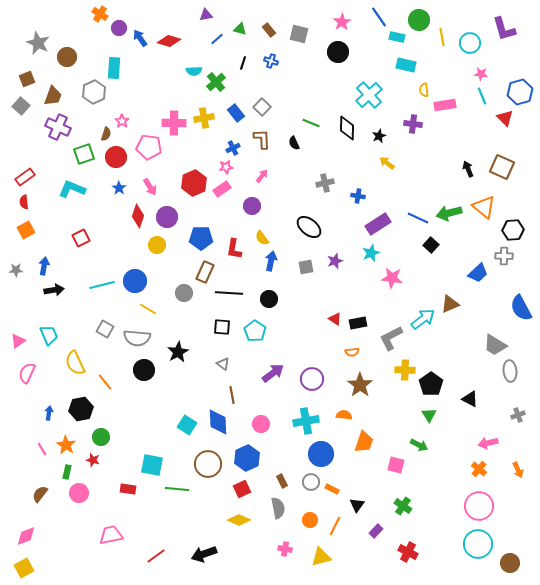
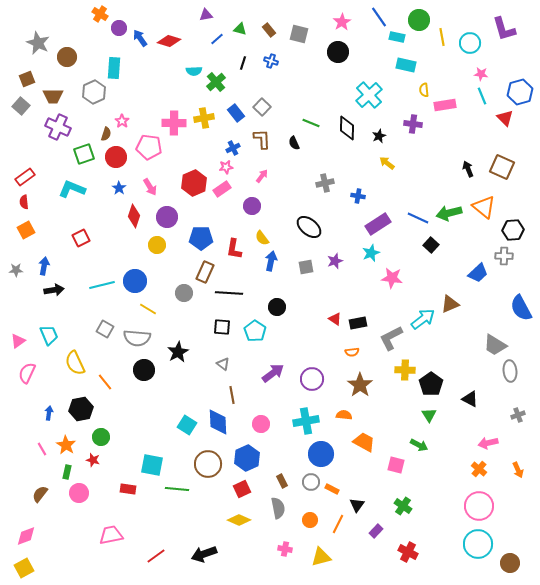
brown trapezoid at (53, 96): rotated 70 degrees clockwise
red diamond at (138, 216): moved 4 px left
black circle at (269, 299): moved 8 px right, 8 px down
orange trapezoid at (364, 442): rotated 80 degrees counterclockwise
orange line at (335, 526): moved 3 px right, 2 px up
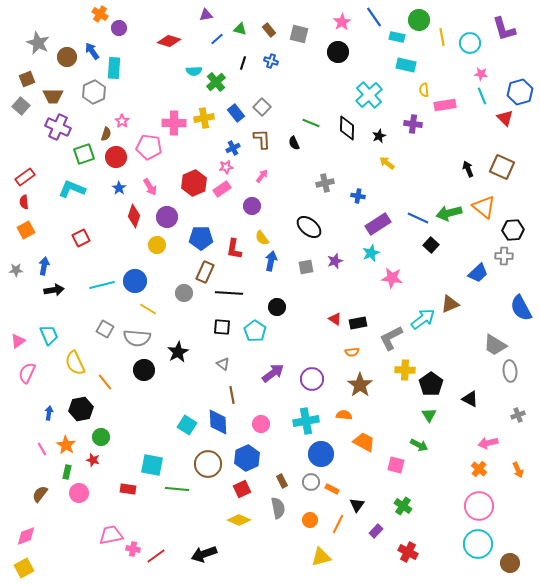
blue line at (379, 17): moved 5 px left
blue arrow at (140, 38): moved 48 px left, 13 px down
pink cross at (285, 549): moved 152 px left
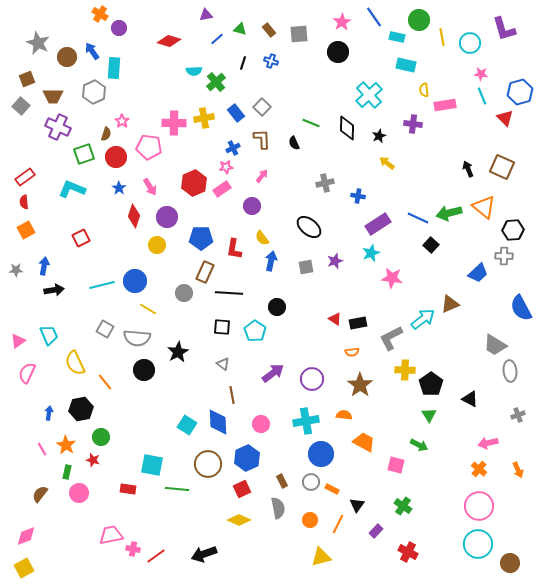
gray square at (299, 34): rotated 18 degrees counterclockwise
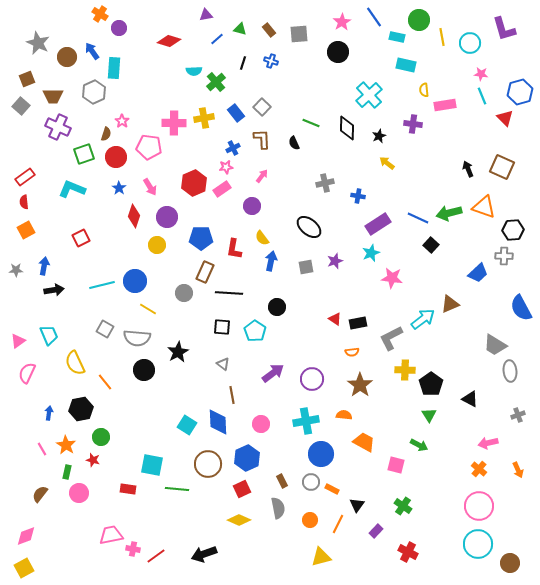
orange triangle at (484, 207): rotated 20 degrees counterclockwise
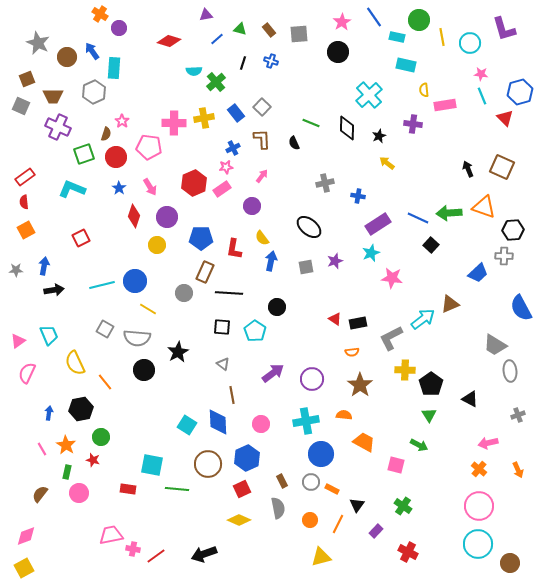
gray square at (21, 106): rotated 18 degrees counterclockwise
green arrow at (449, 213): rotated 10 degrees clockwise
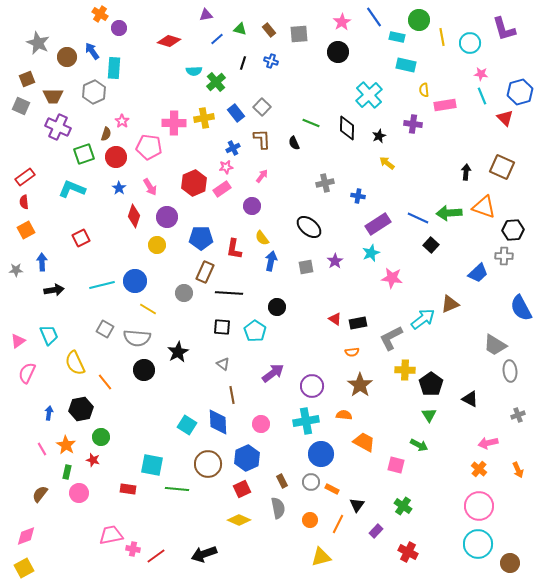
black arrow at (468, 169): moved 2 px left, 3 px down; rotated 28 degrees clockwise
purple star at (335, 261): rotated 14 degrees counterclockwise
blue arrow at (44, 266): moved 2 px left, 4 px up; rotated 12 degrees counterclockwise
purple circle at (312, 379): moved 7 px down
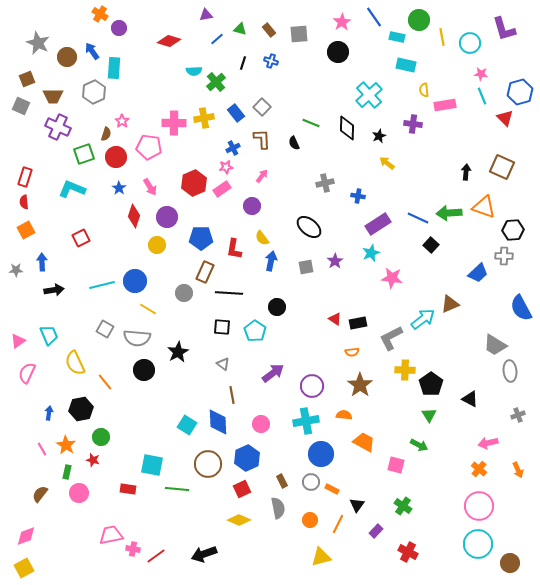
red rectangle at (25, 177): rotated 36 degrees counterclockwise
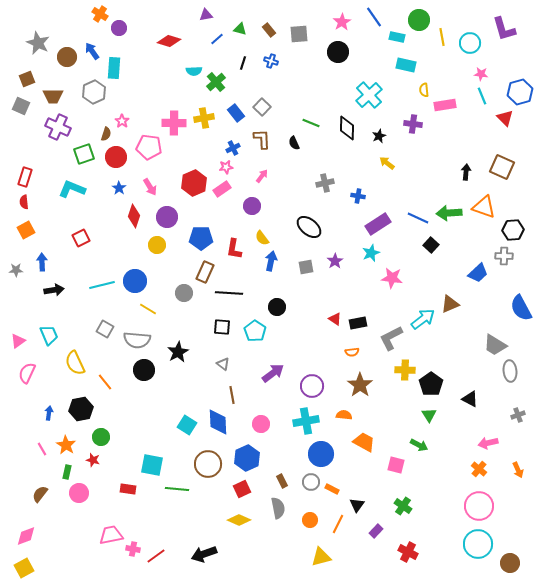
gray semicircle at (137, 338): moved 2 px down
